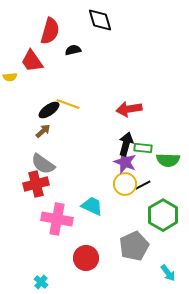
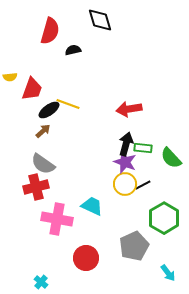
red trapezoid: moved 28 px down; rotated 125 degrees counterclockwise
green semicircle: moved 3 px right, 2 px up; rotated 45 degrees clockwise
red cross: moved 3 px down
green hexagon: moved 1 px right, 3 px down
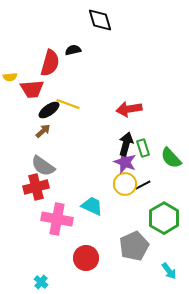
red semicircle: moved 32 px down
red trapezoid: rotated 65 degrees clockwise
green rectangle: rotated 66 degrees clockwise
gray semicircle: moved 2 px down
cyan arrow: moved 1 px right, 2 px up
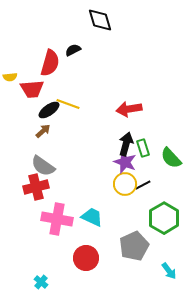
black semicircle: rotated 14 degrees counterclockwise
cyan trapezoid: moved 11 px down
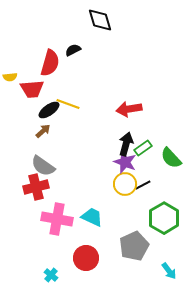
green rectangle: rotated 72 degrees clockwise
cyan cross: moved 10 px right, 7 px up
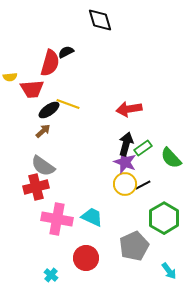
black semicircle: moved 7 px left, 2 px down
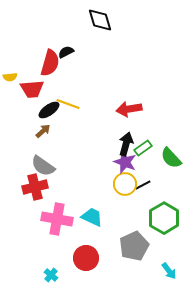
red cross: moved 1 px left
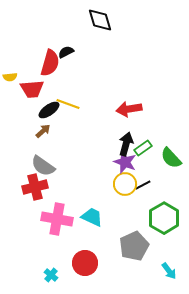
red circle: moved 1 px left, 5 px down
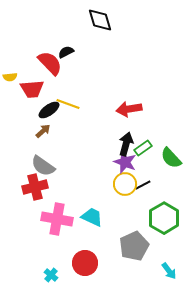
red semicircle: rotated 60 degrees counterclockwise
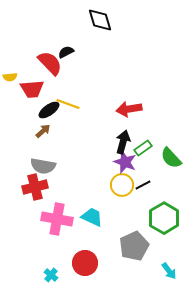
black arrow: moved 3 px left, 2 px up
gray semicircle: rotated 25 degrees counterclockwise
yellow circle: moved 3 px left, 1 px down
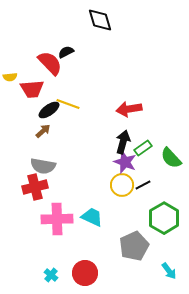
pink cross: rotated 12 degrees counterclockwise
red circle: moved 10 px down
